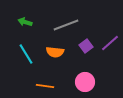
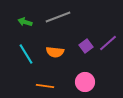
gray line: moved 8 px left, 8 px up
purple line: moved 2 px left
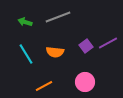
purple line: rotated 12 degrees clockwise
orange line: moved 1 px left; rotated 36 degrees counterclockwise
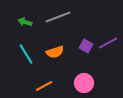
purple square: rotated 24 degrees counterclockwise
orange semicircle: rotated 24 degrees counterclockwise
pink circle: moved 1 px left, 1 px down
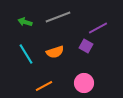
purple line: moved 10 px left, 15 px up
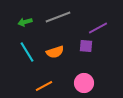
green arrow: rotated 32 degrees counterclockwise
purple square: rotated 24 degrees counterclockwise
cyan line: moved 1 px right, 2 px up
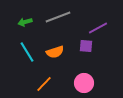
orange line: moved 2 px up; rotated 18 degrees counterclockwise
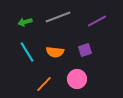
purple line: moved 1 px left, 7 px up
purple square: moved 1 px left, 4 px down; rotated 24 degrees counterclockwise
orange semicircle: rotated 24 degrees clockwise
pink circle: moved 7 px left, 4 px up
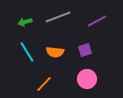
pink circle: moved 10 px right
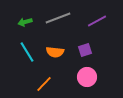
gray line: moved 1 px down
pink circle: moved 2 px up
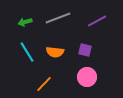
purple square: rotated 32 degrees clockwise
